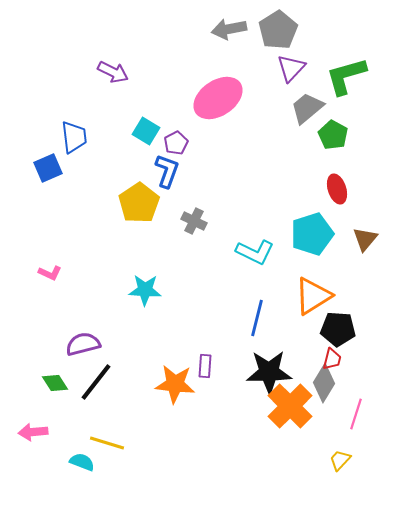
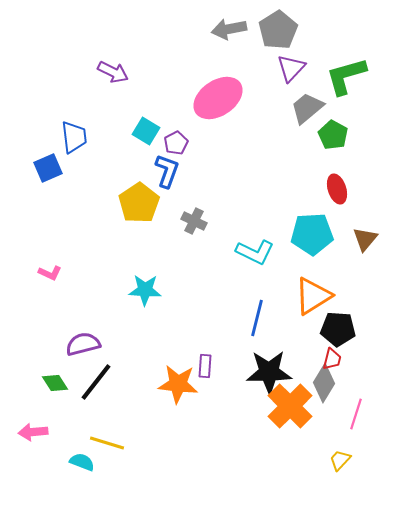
cyan pentagon: rotated 15 degrees clockwise
orange star: moved 3 px right
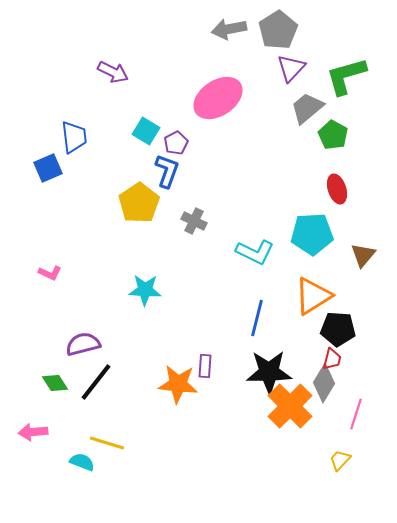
brown triangle: moved 2 px left, 16 px down
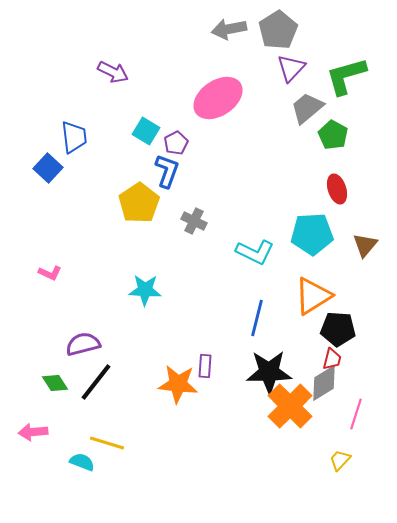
blue square: rotated 24 degrees counterclockwise
brown triangle: moved 2 px right, 10 px up
gray diamond: rotated 27 degrees clockwise
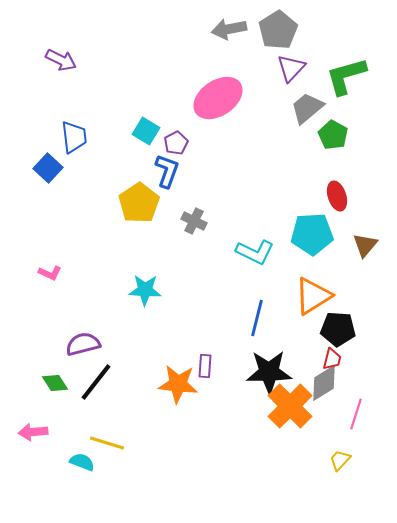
purple arrow: moved 52 px left, 12 px up
red ellipse: moved 7 px down
